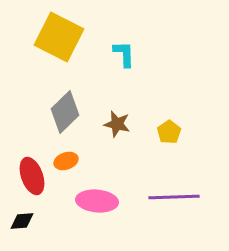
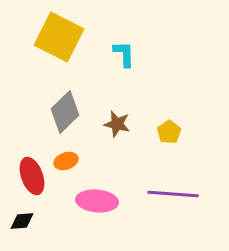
purple line: moved 1 px left, 3 px up; rotated 6 degrees clockwise
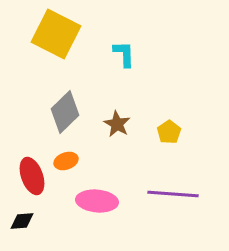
yellow square: moved 3 px left, 3 px up
brown star: rotated 16 degrees clockwise
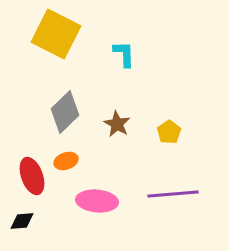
purple line: rotated 9 degrees counterclockwise
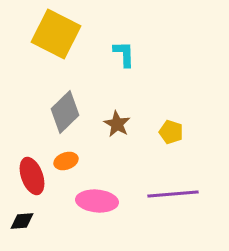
yellow pentagon: moved 2 px right; rotated 20 degrees counterclockwise
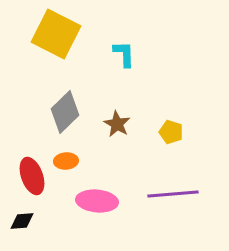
orange ellipse: rotated 15 degrees clockwise
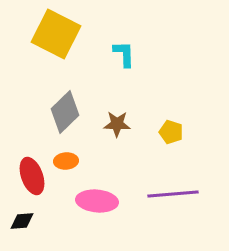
brown star: rotated 28 degrees counterclockwise
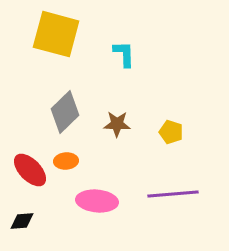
yellow square: rotated 12 degrees counterclockwise
red ellipse: moved 2 px left, 6 px up; rotated 24 degrees counterclockwise
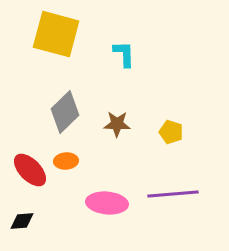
pink ellipse: moved 10 px right, 2 px down
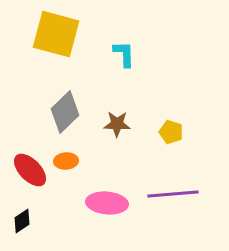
black diamond: rotated 30 degrees counterclockwise
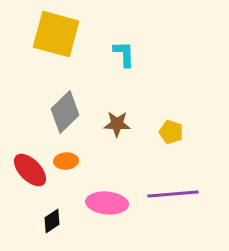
black diamond: moved 30 px right
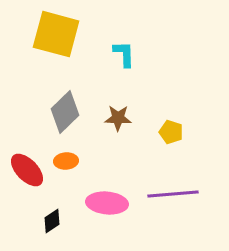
brown star: moved 1 px right, 6 px up
red ellipse: moved 3 px left
